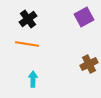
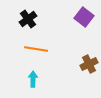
purple square: rotated 24 degrees counterclockwise
orange line: moved 9 px right, 5 px down
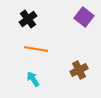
brown cross: moved 10 px left, 6 px down
cyan arrow: rotated 35 degrees counterclockwise
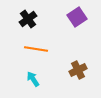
purple square: moved 7 px left; rotated 18 degrees clockwise
brown cross: moved 1 px left
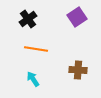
brown cross: rotated 30 degrees clockwise
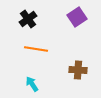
cyan arrow: moved 1 px left, 5 px down
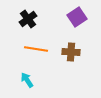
brown cross: moved 7 px left, 18 px up
cyan arrow: moved 5 px left, 4 px up
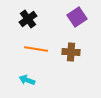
cyan arrow: rotated 35 degrees counterclockwise
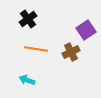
purple square: moved 9 px right, 13 px down
brown cross: rotated 30 degrees counterclockwise
